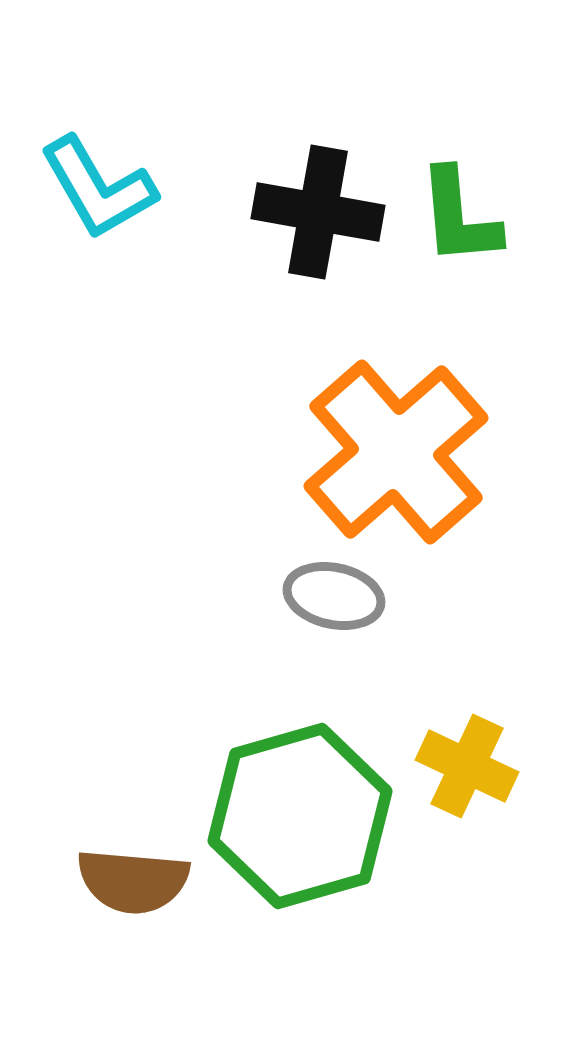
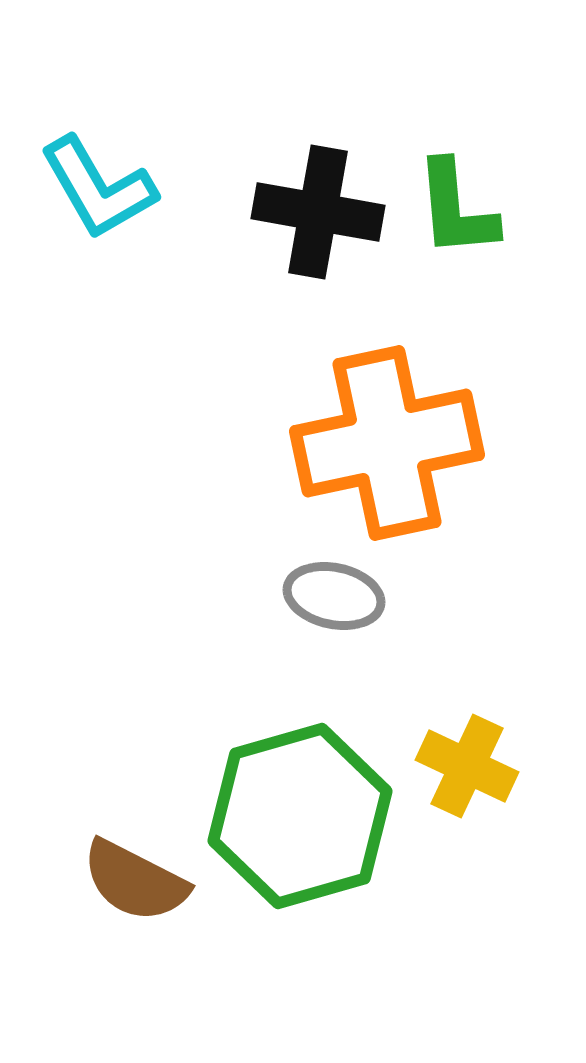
green L-shape: moved 3 px left, 8 px up
orange cross: moved 9 px left, 9 px up; rotated 29 degrees clockwise
brown semicircle: moved 2 px right; rotated 22 degrees clockwise
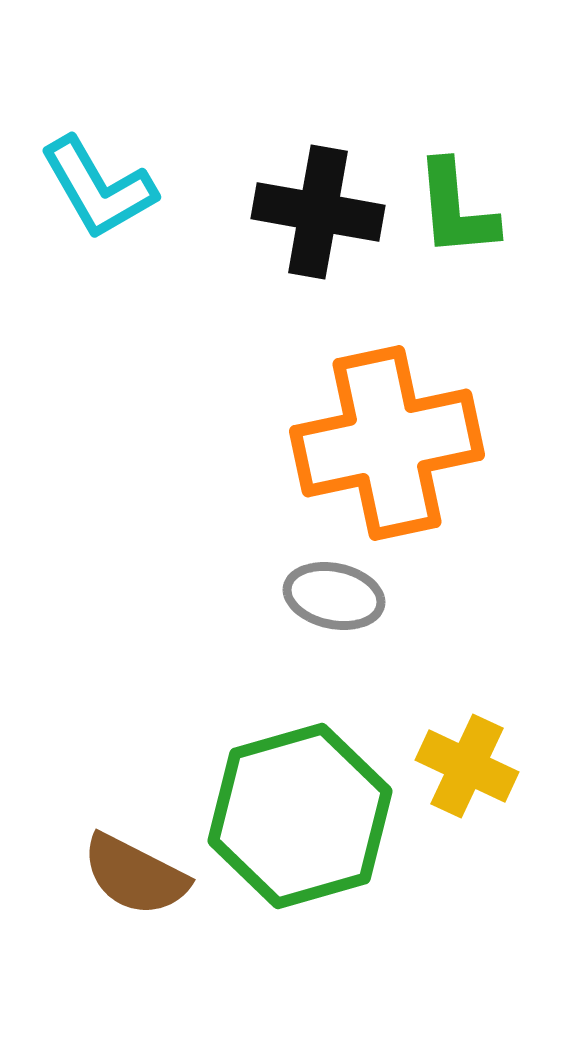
brown semicircle: moved 6 px up
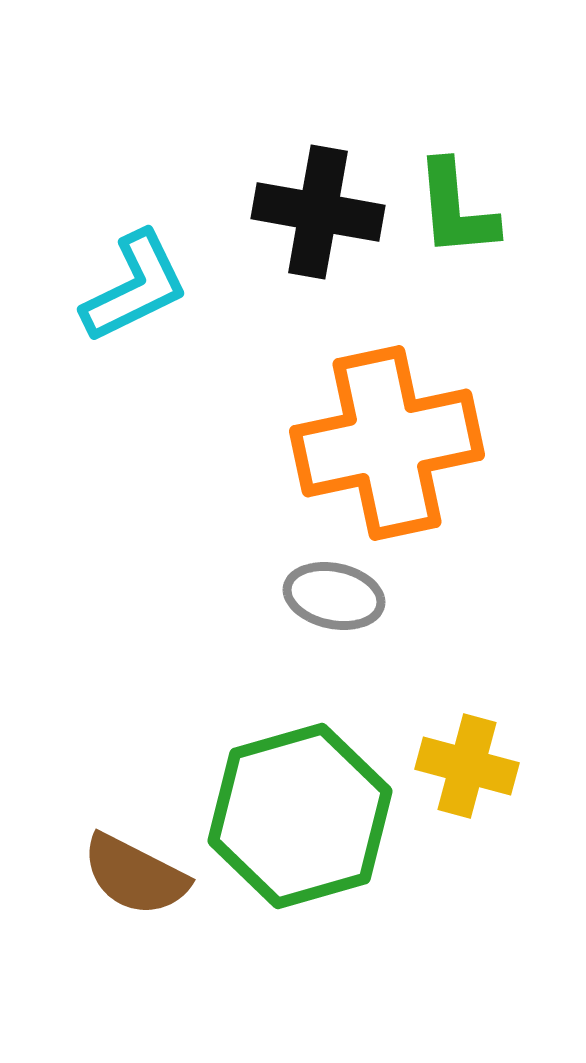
cyan L-shape: moved 37 px right, 99 px down; rotated 86 degrees counterclockwise
yellow cross: rotated 10 degrees counterclockwise
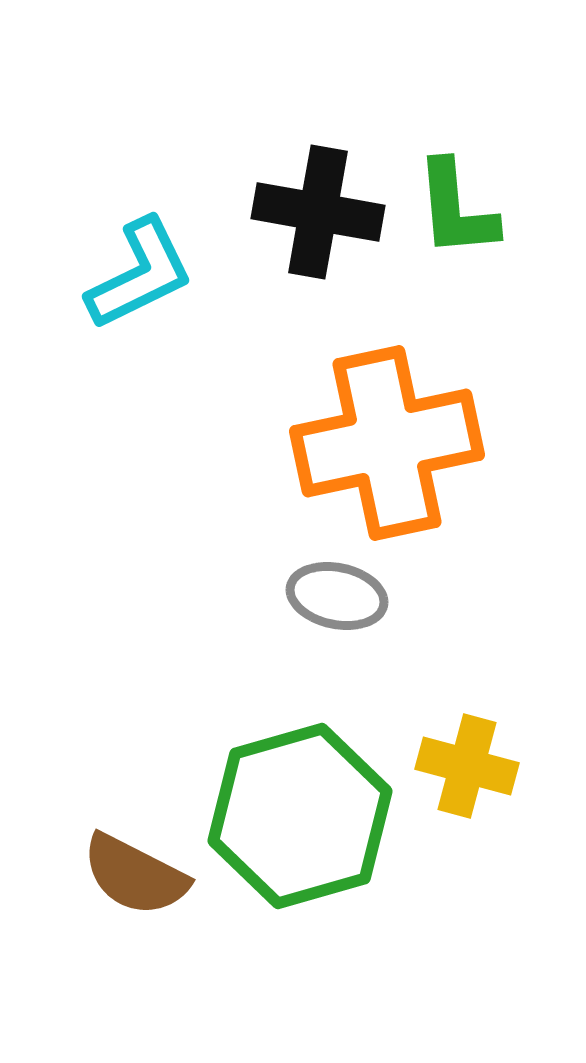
cyan L-shape: moved 5 px right, 13 px up
gray ellipse: moved 3 px right
